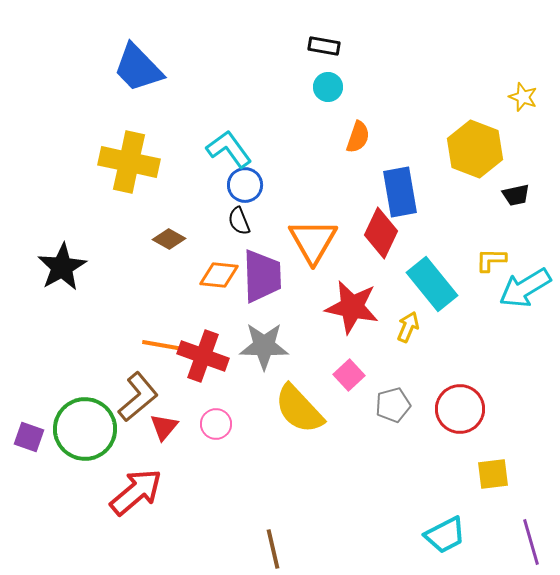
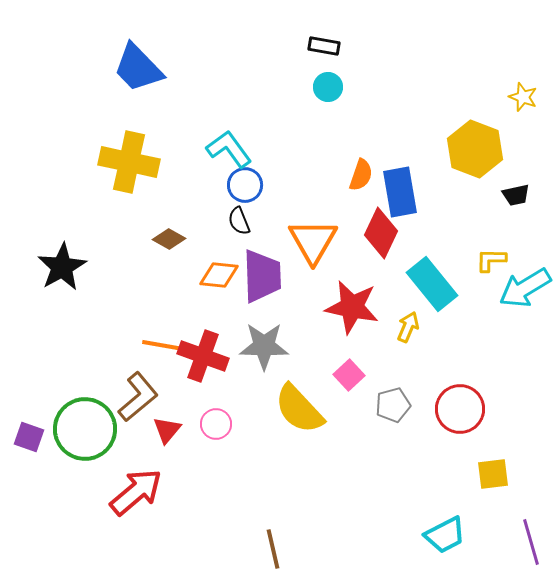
orange semicircle: moved 3 px right, 38 px down
red triangle: moved 3 px right, 3 px down
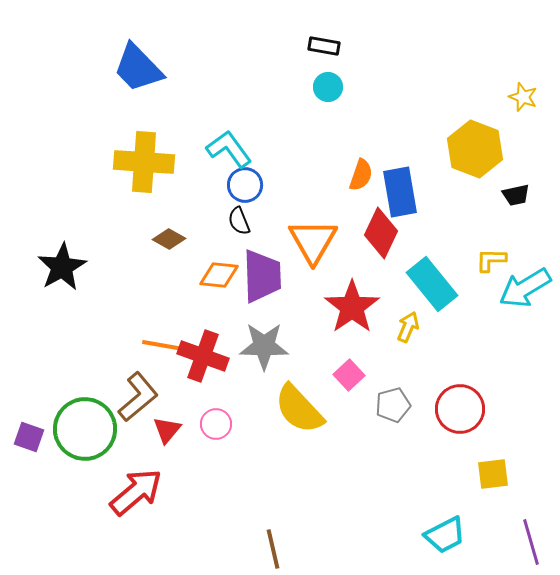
yellow cross: moved 15 px right; rotated 8 degrees counterclockwise
red star: rotated 26 degrees clockwise
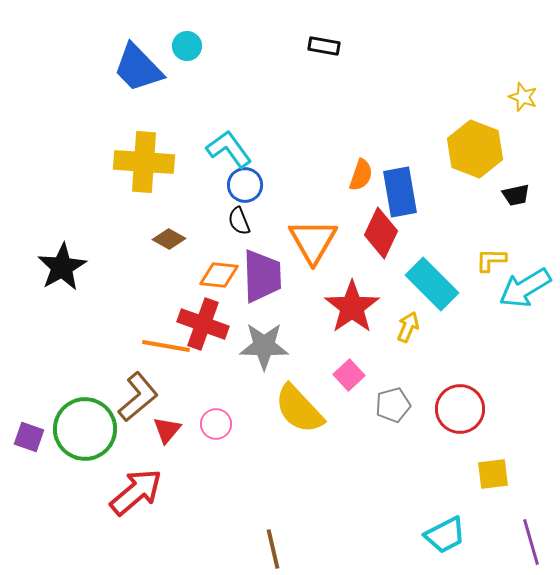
cyan circle: moved 141 px left, 41 px up
cyan rectangle: rotated 6 degrees counterclockwise
red cross: moved 32 px up
